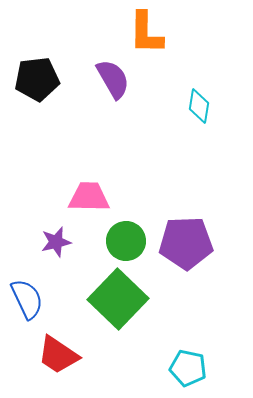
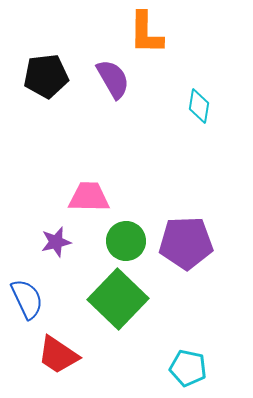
black pentagon: moved 9 px right, 3 px up
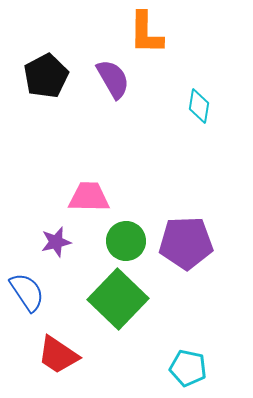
black pentagon: rotated 21 degrees counterclockwise
blue semicircle: moved 7 px up; rotated 9 degrees counterclockwise
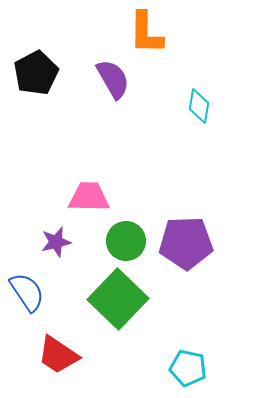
black pentagon: moved 10 px left, 3 px up
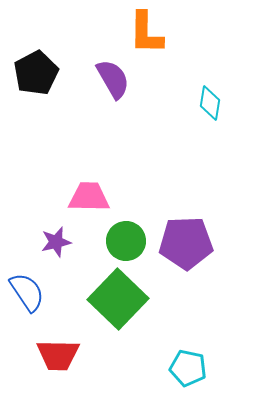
cyan diamond: moved 11 px right, 3 px up
red trapezoid: rotated 33 degrees counterclockwise
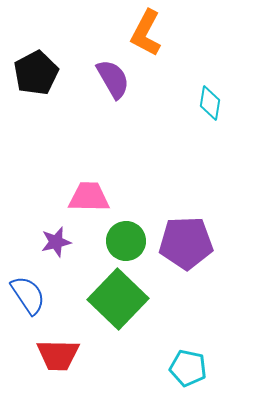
orange L-shape: rotated 27 degrees clockwise
blue semicircle: moved 1 px right, 3 px down
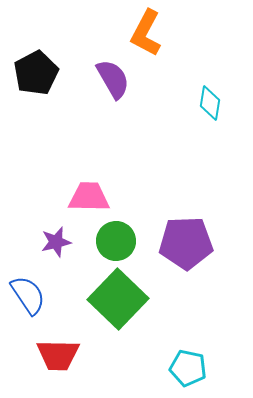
green circle: moved 10 px left
